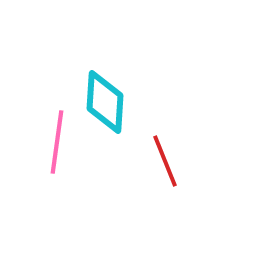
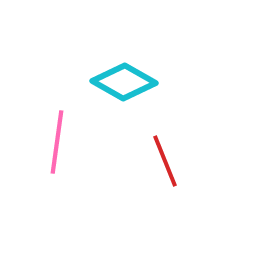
cyan diamond: moved 19 px right, 20 px up; rotated 64 degrees counterclockwise
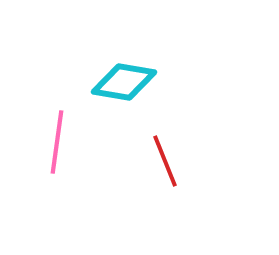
cyan diamond: rotated 20 degrees counterclockwise
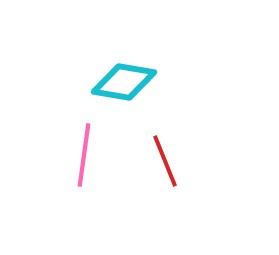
pink line: moved 27 px right, 13 px down
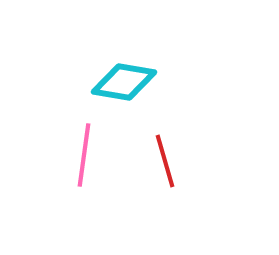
red line: rotated 6 degrees clockwise
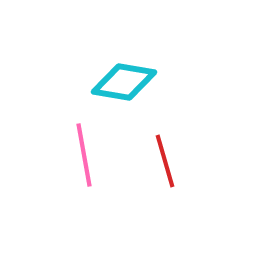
pink line: rotated 18 degrees counterclockwise
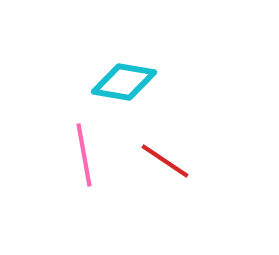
red line: rotated 40 degrees counterclockwise
